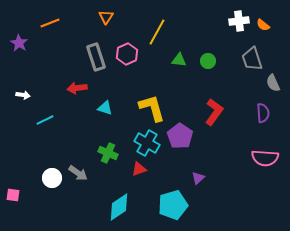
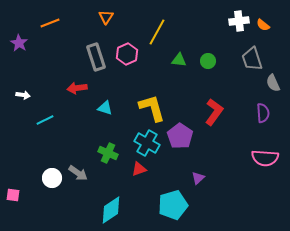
cyan diamond: moved 8 px left, 3 px down
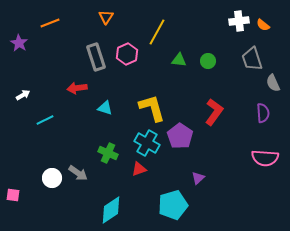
white arrow: rotated 40 degrees counterclockwise
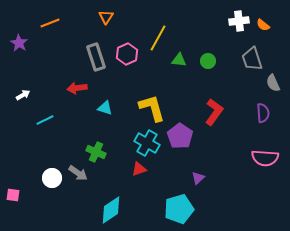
yellow line: moved 1 px right, 6 px down
green cross: moved 12 px left, 1 px up
cyan pentagon: moved 6 px right, 4 px down
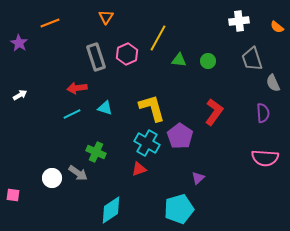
orange semicircle: moved 14 px right, 2 px down
white arrow: moved 3 px left
cyan line: moved 27 px right, 6 px up
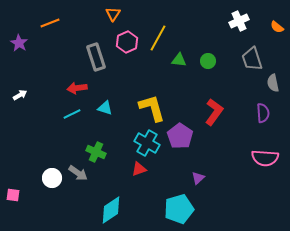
orange triangle: moved 7 px right, 3 px up
white cross: rotated 18 degrees counterclockwise
pink hexagon: moved 12 px up
gray semicircle: rotated 12 degrees clockwise
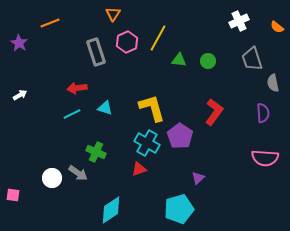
gray rectangle: moved 5 px up
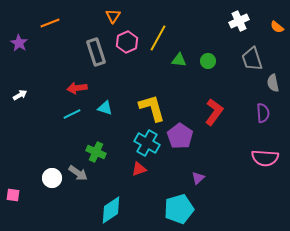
orange triangle: moved 2 px down
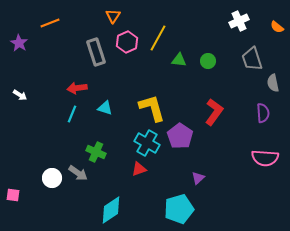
white arrow: rotated 64 degrees clockwise
cyan line: rotated 42 degrees counterclockwise
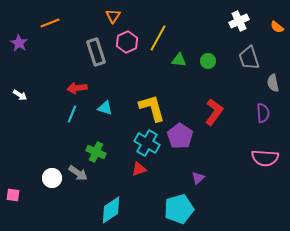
gray trapezoid: moved 3 px left, 1 px up
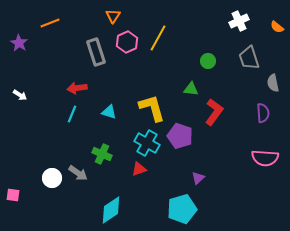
green triangle: moved 12 px right, 29 px down
cyan triangle: moved 4 px right, 4 px down
purple pentagon: rotated 15 degrees counterclockwise
green cross: moved 6 px right, 2 px down
cyan pentagon: moved 3 px right
